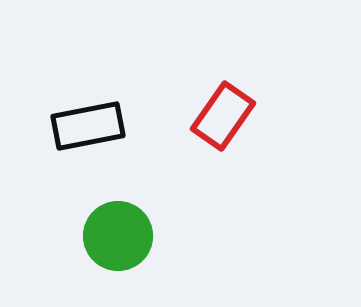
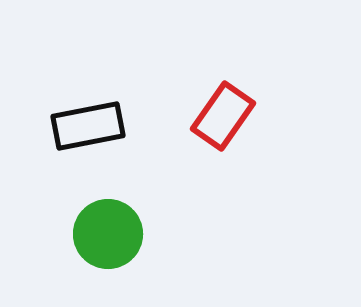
green circle: moved 10 px left, 2 px up
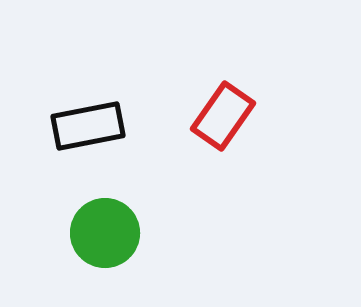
green circle: moved 3 px left, 1 px up
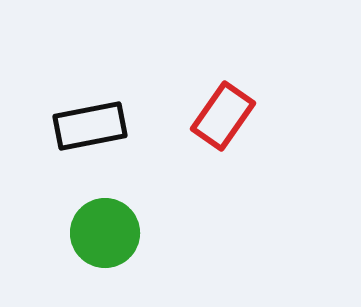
black rectangle: moved 2 px right
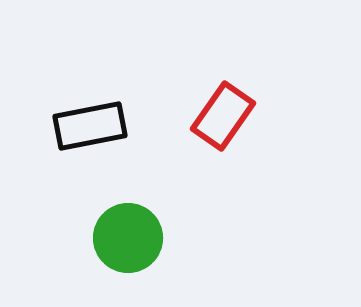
green circle: moved 23 px right, 5 px down
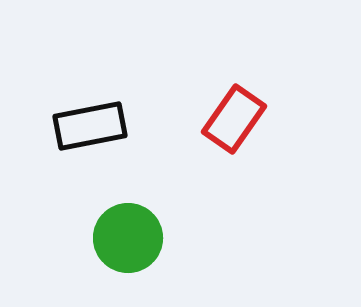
red rectangle: moved 11 px right, 3 px down
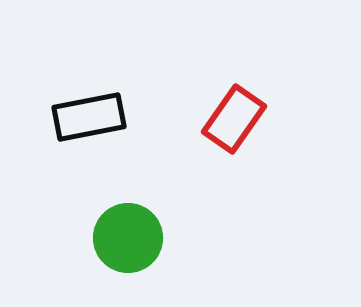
black rectangle: moved 1 px left, 9 px up
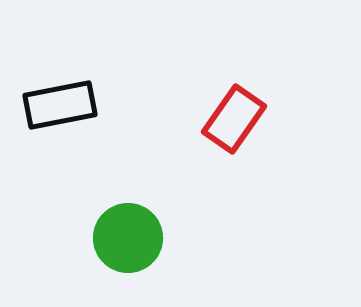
black rectangle: moved 29 px left, 12 px up
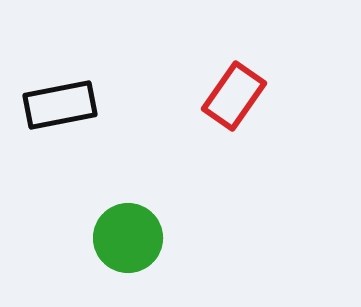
red rectangle: moved 23 px up
